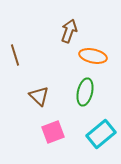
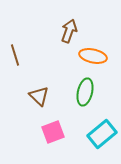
cyan rectangle: moved 1 px right
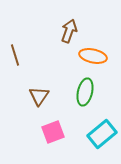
brown triangle: rotated 20 degrees clockwise
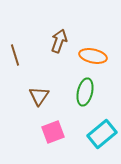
brown arrow: moved 10 px left, 10 px down
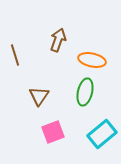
brown arrow: moved 1 px left, 1 px up
orange ellipse: moved 1 px left, 4 px down
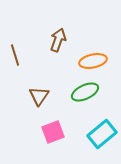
orange ellipse: moved 1 px right, 1 px down; rotated 24 degrees counterclockwise
green ellipse: rotated 52 degrees clockwise
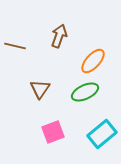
brown arrow: moved 1 px right, 4 px up
brown line: moved 9 px up; rotated 60 degrees counterclockwise
orange ellipse: rotated 36 degrees counterclockwise
brown triangle: moved 1 px right, 7 px up
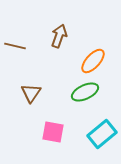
brown triangle: moved 9 px left, 4 px down
pink square: rotated 30 degrees clockwise
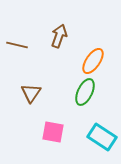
brown line: moved 2 px right, 1 px up
orange ellipse: rotated 8 degrees counterclockwise
green ellipse: rotated 40 degrees counterclockwise
cyan rectangle: moved 3 px down; rotated 72 degrees clockwise
